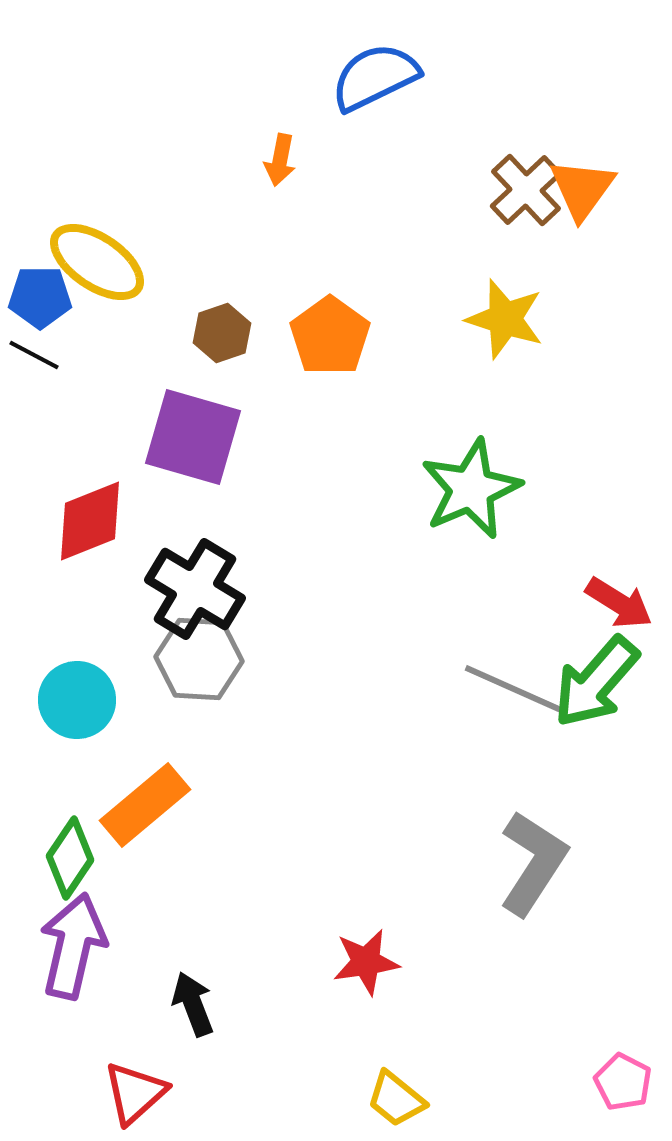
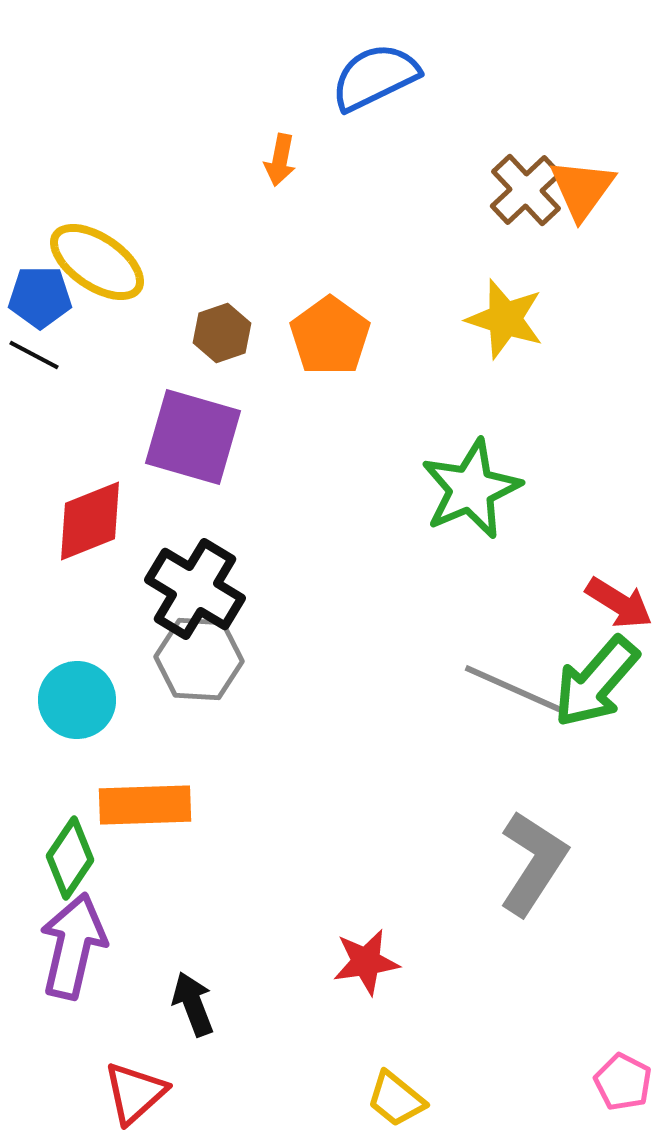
orange rectangle: rotated 38 degrees clockwise
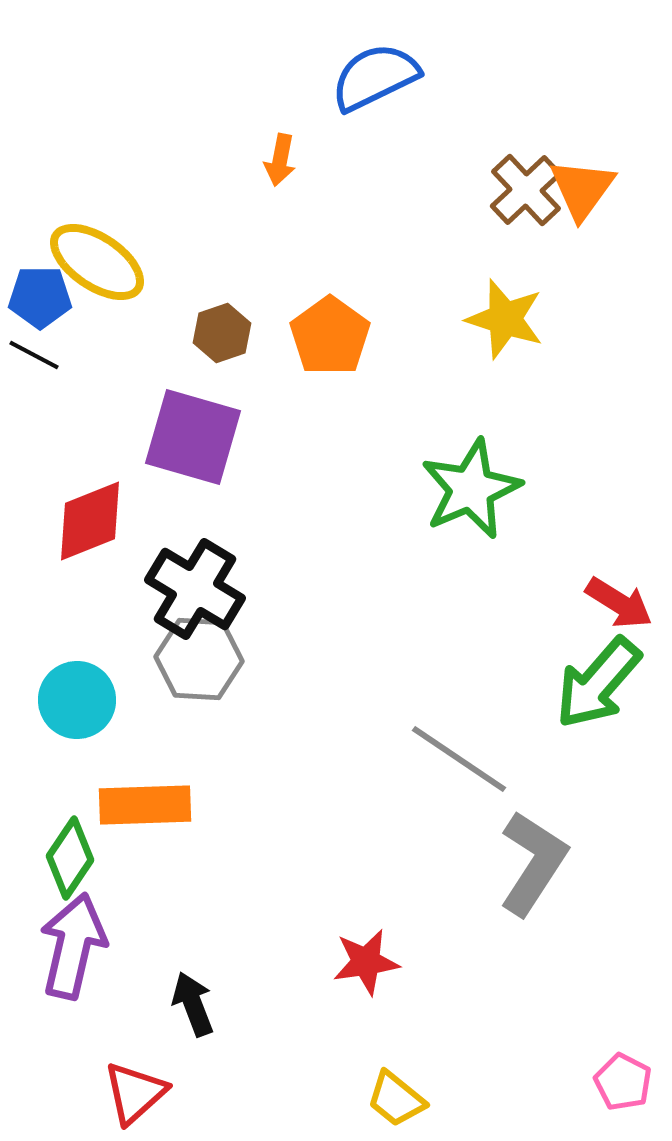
green arrow: moved 2 px right, 1 px down
gray line: moved 57 px left, 69 px down; rotated 10 degrees clockwise
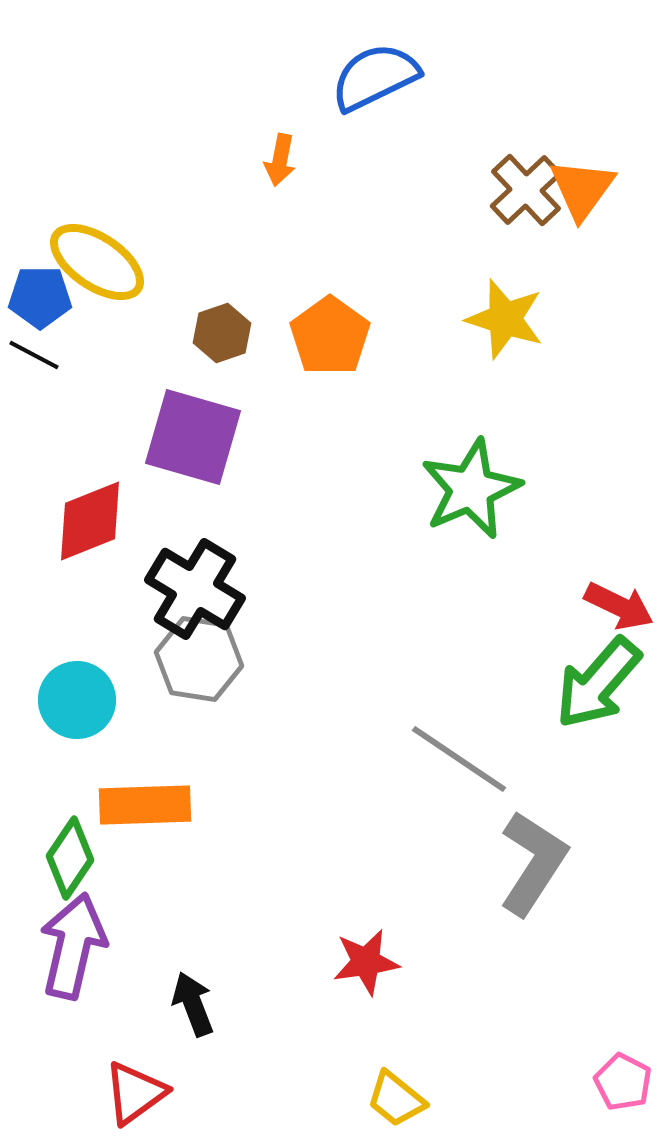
red arrow: moved 3 px down; rotated 6 degrees counterclockwise
gray hexagon: rotated 6 degrees clockwise
red triangle: rotated 6 degrees clockwise
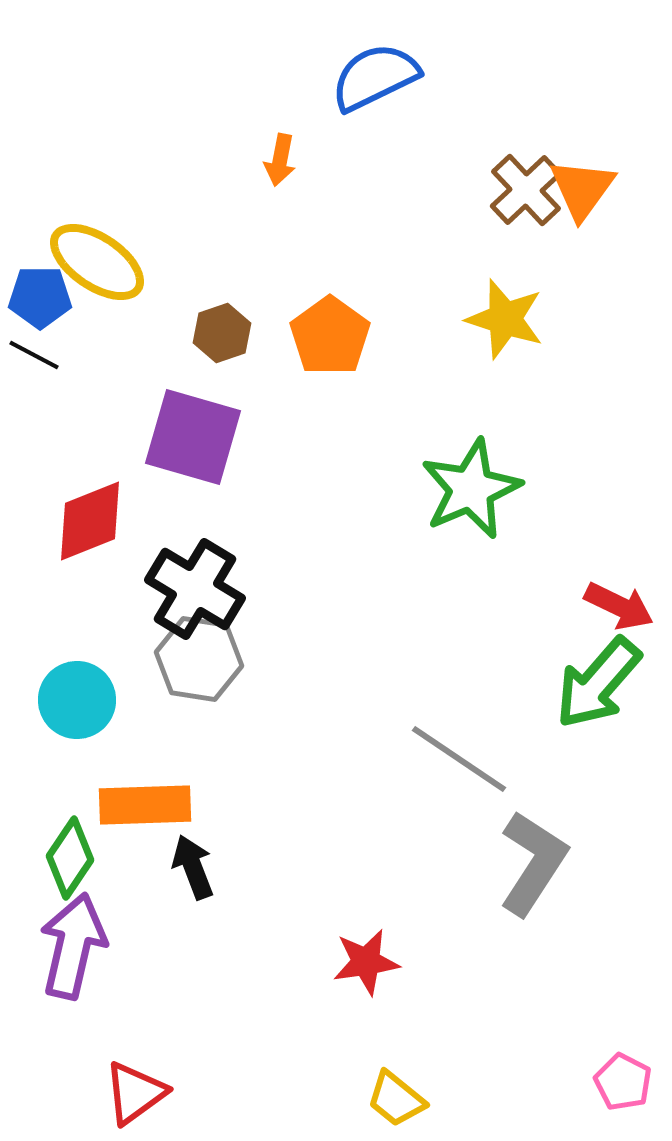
black arrow: moved 137 px up
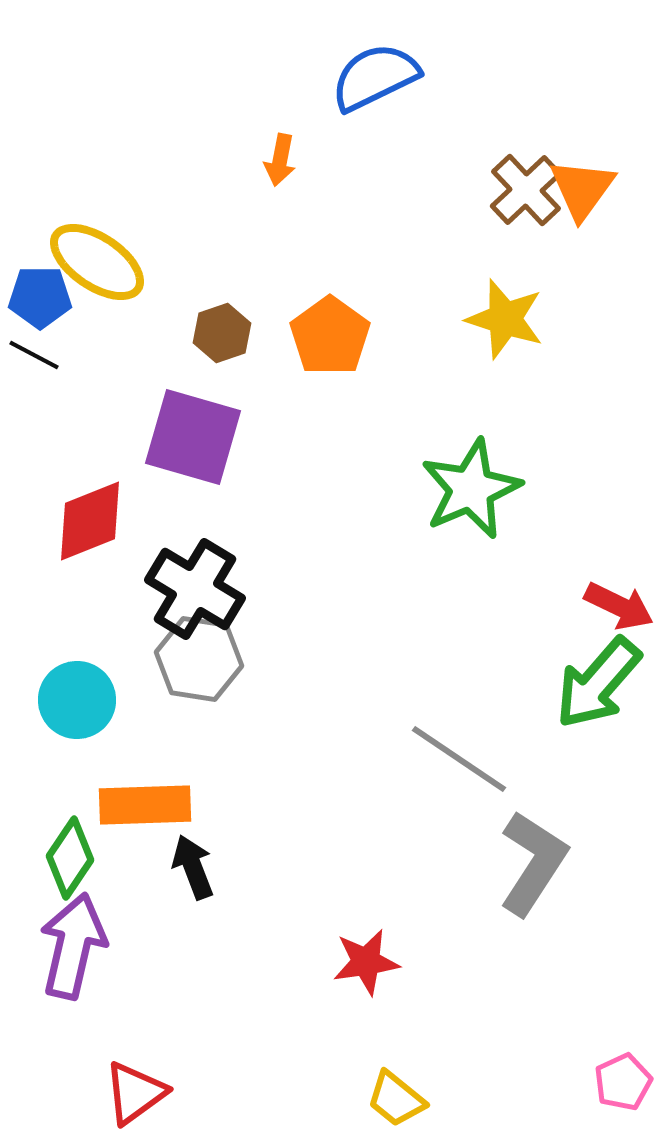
pink pentagon: rotated 20 degrees clockwise
